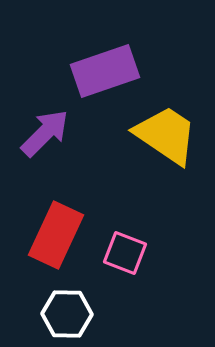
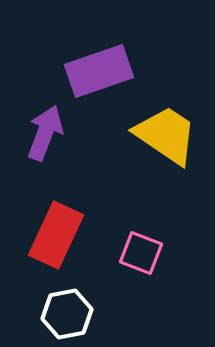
purple rectangle: moved 6 px left
purple arrow: rotated 24 degrees counterclockwise
pink square: moved 16 px right
white hexagon: rotated 12 degrees counterclockwise
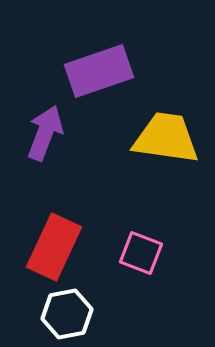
yellow trapezoid: moved 3 px down; rotated 26 degrees counterclockwise
red rectangle: moved 2 px left, 12 px down
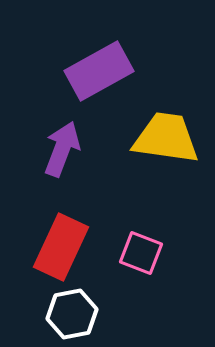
purple rectangle: rotated 10 degrees counterclockwise
purple arrow: moved 17 px right, 16 px down
red rectangle: moved 7 px right
white hexagon: moved 5 px right
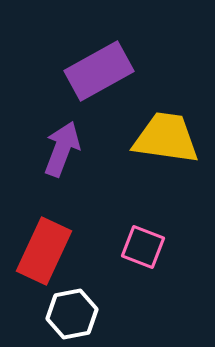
red rectangle: moved 17 px left, 4 px down
pink square: moved 2 px right, 6 px up
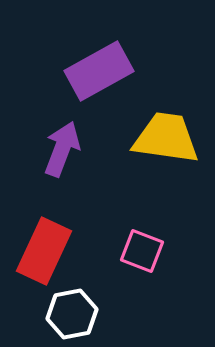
pink square: moved 1 px left, 4 px down
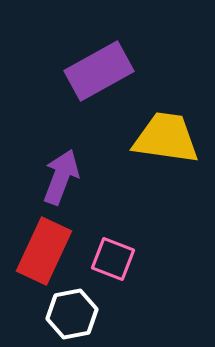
purple arrow: moved 1 px left, 28 px down
pink square: moved 29 px left, 8 px down
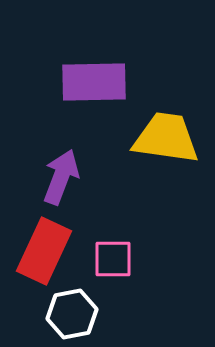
purple rectangle: moved 5 px left, 11 px down; rotated 28 degrees clockwise
pink square: rotated 21 degrees counterclockwise
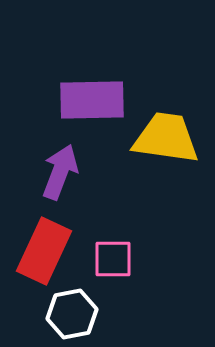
purple rectangle: moved 2 px left, 18 px down
purple arrow: moved 1 px left, 5 px up
